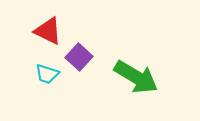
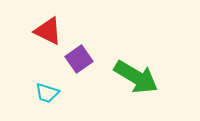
purple square: moved 2 px down; rotated 12 degrees clockwise
cyan trapezoid: moved 19 px down
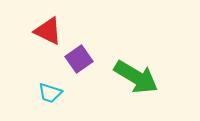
cyan trapezoid: moved 3 px right
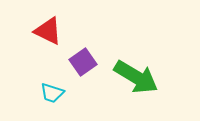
purple square: moved 4 px right, 3 px down
cyan trapezoid: moved 2 px right
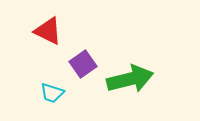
purple square: moved 2 px down
green arrow: moved 6 px left, 2 px down; rotated 45 degrees counterclockwise
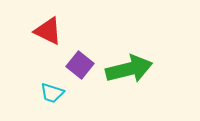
purple square: moved 3 px left, 1 px down; rotated 16 degrees counterclockwise
green arrow: moved 1 px left, 10 px up
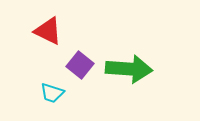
green arrow: rotated 18 degrees clockwise
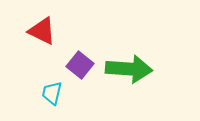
red triangle: moved 6 px left
cyan trapezoid: rotated 85 degrees clockwise
